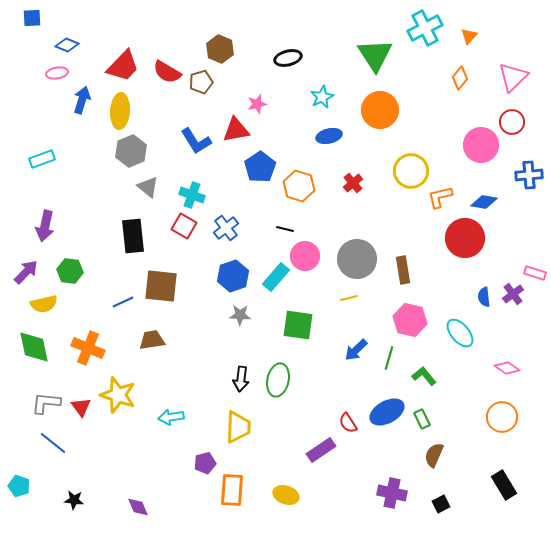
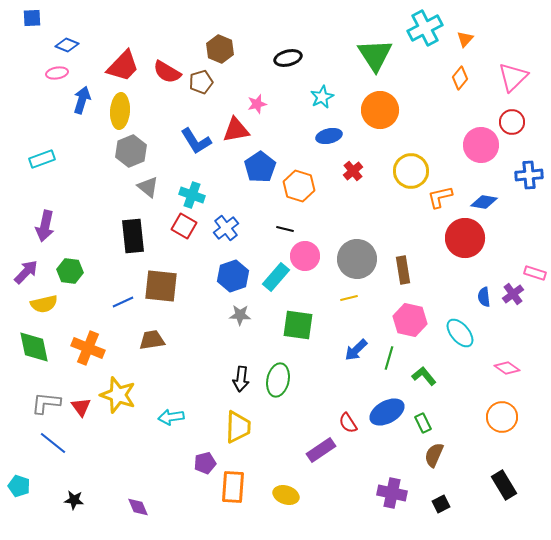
orange triangle at (469, 36): moved 4 px left, 3 px down
red cross at (353, 183): moved 12 px up
green rectangle at (422, 419): moved 1 px right, 4 px down
orange rectangle at (232, 490): moved 1 px right, 3 px up
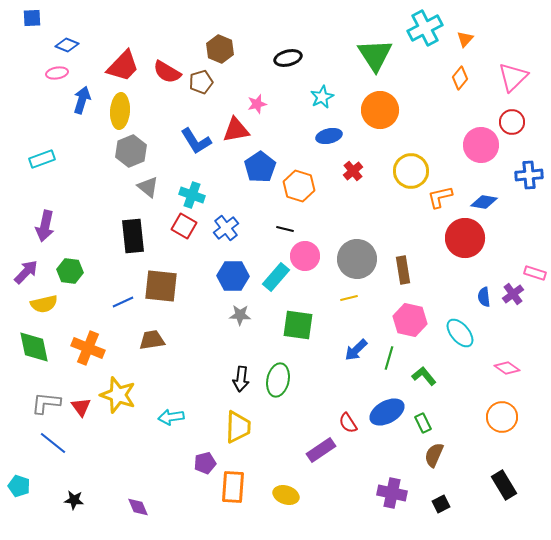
blue hexagon at (233, 276): rotated 20 degrees clockwise
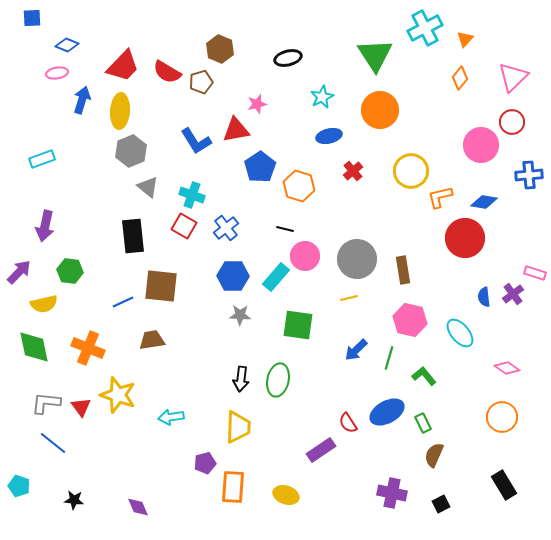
purple arrow at (26, 272): moved 7 px left
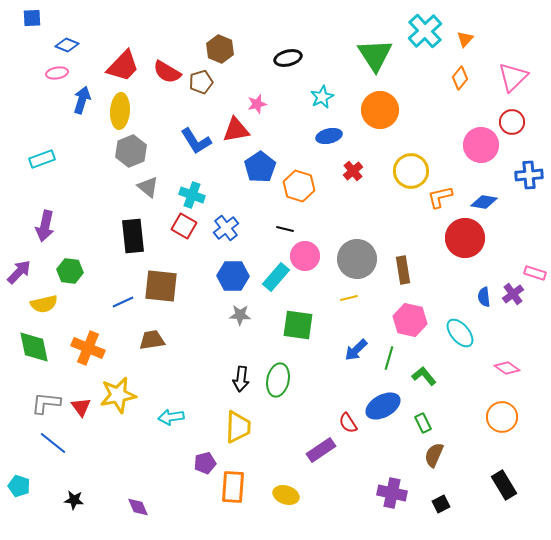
cyan cross at (425, 28): moved 3 px down; rotated 16 degrees counterclockwise
yellow star at (118, 395): rotated 30 degrees counterclockwise
blue ellipse at (387, 412): moved 4 px left, 6 px up
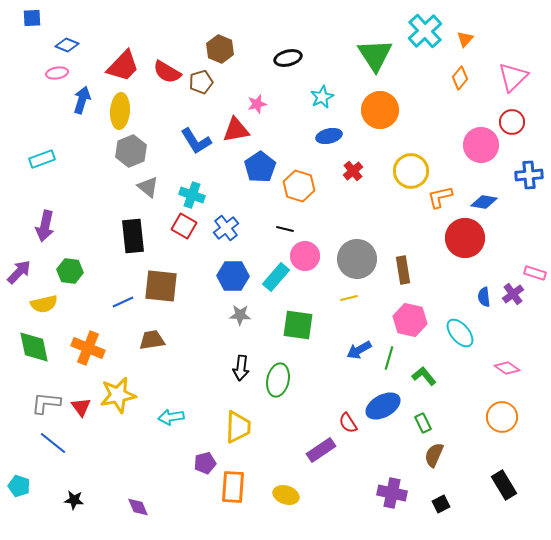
blue arrow at (356, 350): moved 3 px right; rotated 15 degrees clockwise
black arrow at (241, 379): moved 11 px up
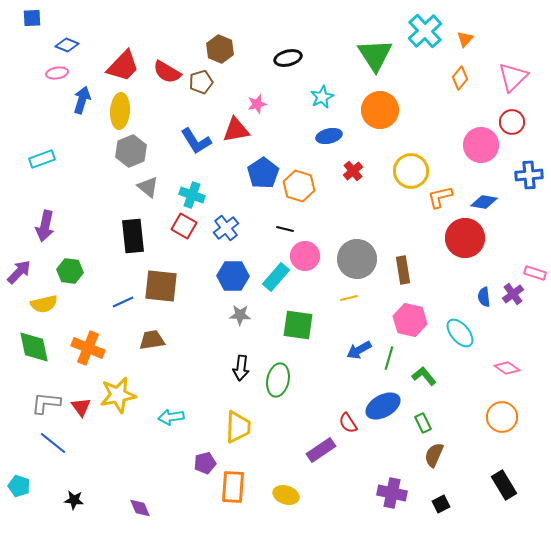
blue pentagon at (260, 167): moved 3 px right, 6 px down
purple diamond at (138, 507): moved 2 px right, 1 px down
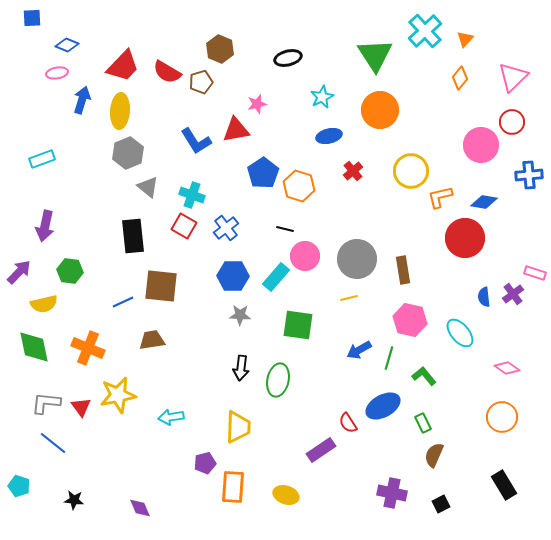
gray hexagon at (131, 151): moved 3 px left, 2 px down
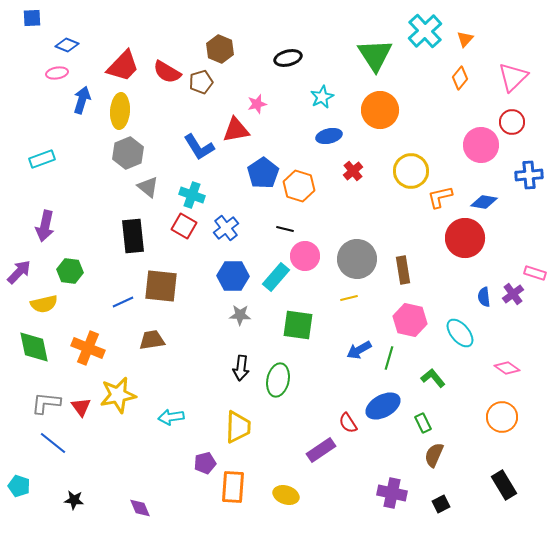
blue L-shape at (196, 141): moved 3 px right, 6 px down
green L-shape at (424, 376): moved 9 px right, 2 px down
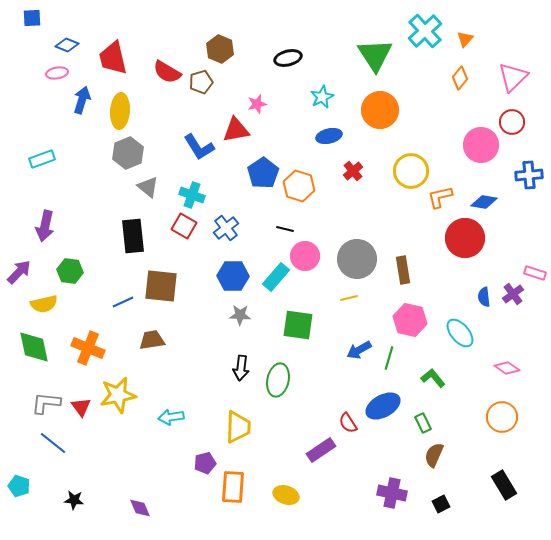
red trapezoid at (123, 66): moved 10 px left, 8 px up; rotated 123 degrees clockwise
